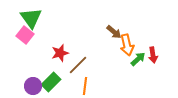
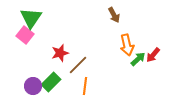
green triangle: rotated 10 degrees clockwise
brown arrow: moved 17 px up; rotated 21 degrees clockwise
red arrow: rotated 49 degrees clockwise
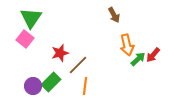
pink square: moved 4 px down
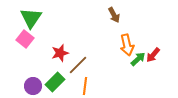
green rectangle: moved 4 px right
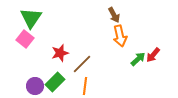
orange arrow: moved 7 px left, 9 px up
brown line: moved 4 px right, 1 px up
purple circle: moved 2 px right
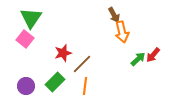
orange arrow: moved 2 px right, 4 px up
red star: moved 3 px right
purple circle: moved 9 px left
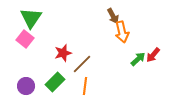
brown arrow: moved 1 px left, 1 px down
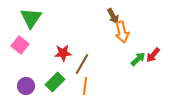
pink square: moved 5 px left, 6 px down
red star: rotated 12 degrees clockwise
brown line: rotated 15 degrees counterclockwise
